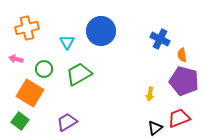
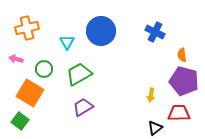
blue cross: moved 5 px left, 7 px up
yellow arrow: moved 1 px right, 1 px down
red trapezoid: moved 5 px up; rotated 20 degrees clockwise
purple trapezoid: moved 16 px right, 15 px up
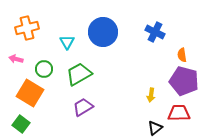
blue circle: moved 2 px right, 1 px down
green square: moved 1 px right, 3 px down
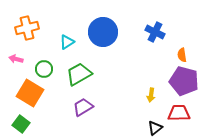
cyan triangle: rotated 28 degrees clockwise
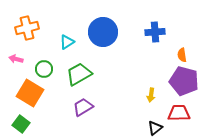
blue cross: rotated 30 degrees counterclockwise
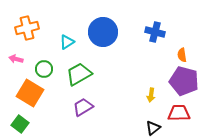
blue cross: rotated 18 degrees clockwise
green square: moved 1 px left
black triangle: moved 2 px left
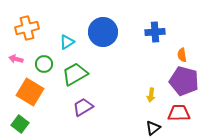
blue cross: rotated 18 degrees counterclockwise
green circle: moved 5 px up
green trapezoid: moved 4 px left
orange square: moved 1 px up
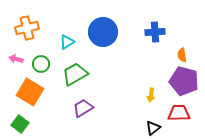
green circle: moved 3 px left
purple trapezoid: moved 1 px down
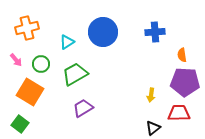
pink arrow: moved 1 px down; rotated 144 degrees counterclockwise
purple pentagon: moved 1 px right, 1 px down; rotated 12 degrees counterclockwise
